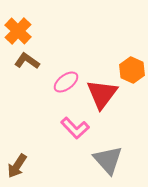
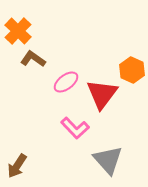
brown L-shape: moved 6 px right, 2 px up
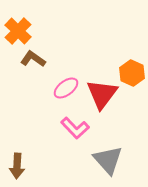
orange hexagon: moved 3 px down
pink ellipse: moved 6 px down
brown arrow: rotated 30 degrees counterclockwise
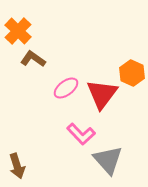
pink L-shape: moved 6 px right, 6 px down
brown arrow: rotated 20 degrees counterclockwise
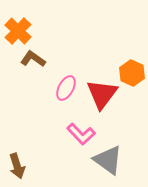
pink ellipse: rotated 25 degrees counterclockwise
gray triangle: rotated 12 degrees counterclockwise
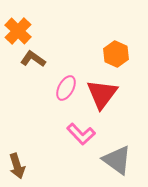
orange hexagon: moved 16 px left, 19 px up
gray triangle: moved 9 px right
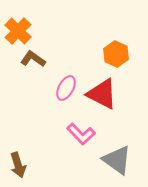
red triangle: rotated 40 degrees counterclockwise
brown arrow: moved 1 px right, 1 px up
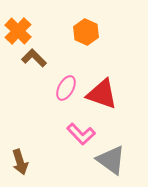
orange hexagon: moved 30 px left, 22 px up
brown L-shape: moved 1 px right, 1 px up; rotated 10 degrees clockwise
red triangle: rotated 8 degrees counterclockwise
gray triangle: moved 6 px left
brown arrow: moved 2 px right, 3 px up
